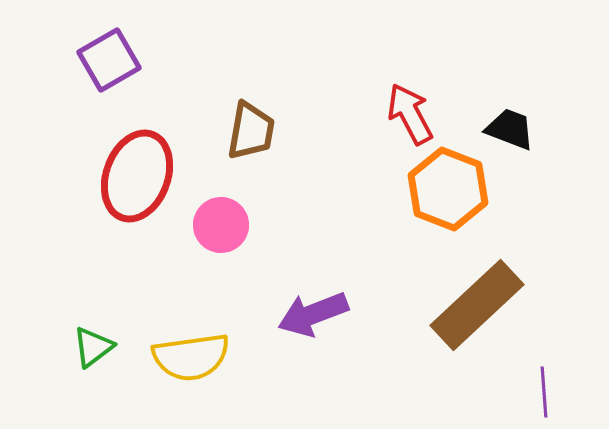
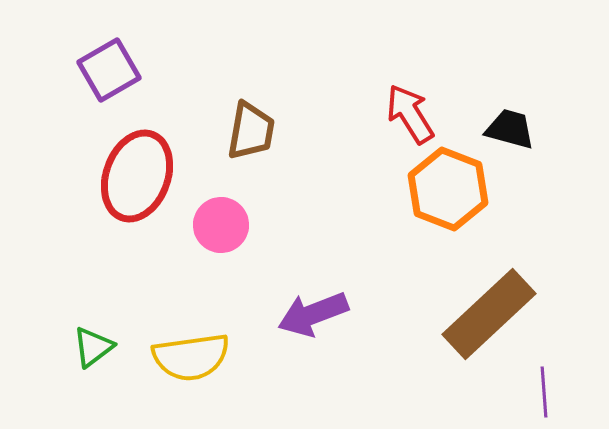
purple square: moved 10 px down
red arrow: rotated 4 degrees counterclockwise
black trapezoid: rotated 6 degrees counterclockwise
brown rectangle: moved 12 px right, 9 px down
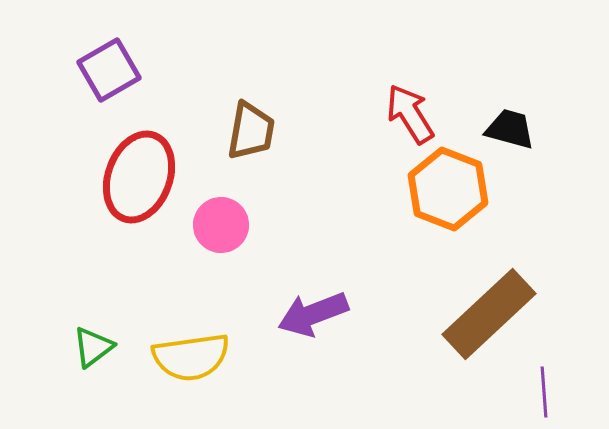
red ellipse: moved 2 px right, 1 px down
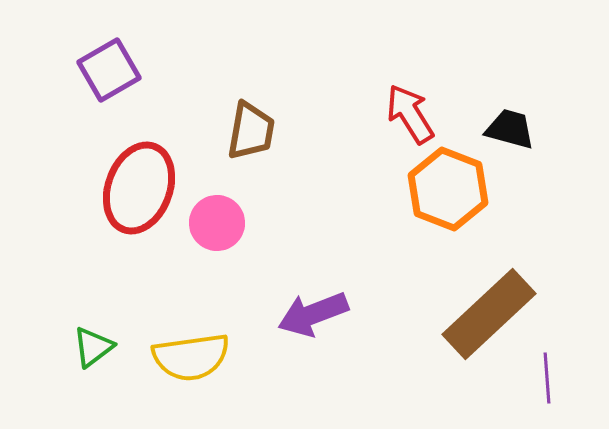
red ellipse: moved 11 px down
pink circle: moved 4 px left, 2 px up
purple line: moved 3 px right, 14 px up
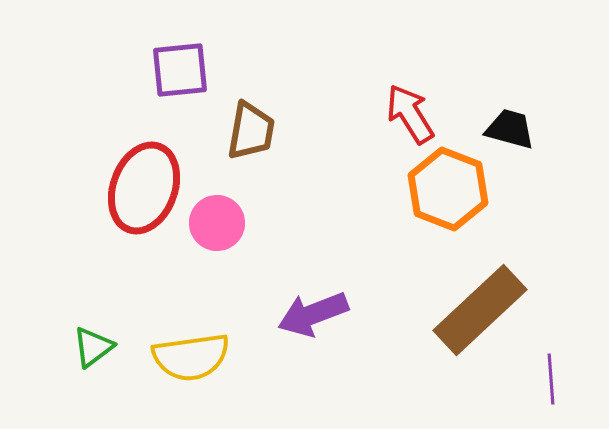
purple square: moved 71 px right; rotated 24 degrees clockwise
red ellipse: moved 5 px right
brown rectangle: moved 9 px left, 4 px up
purple line: moved 4 px right, 1 px down
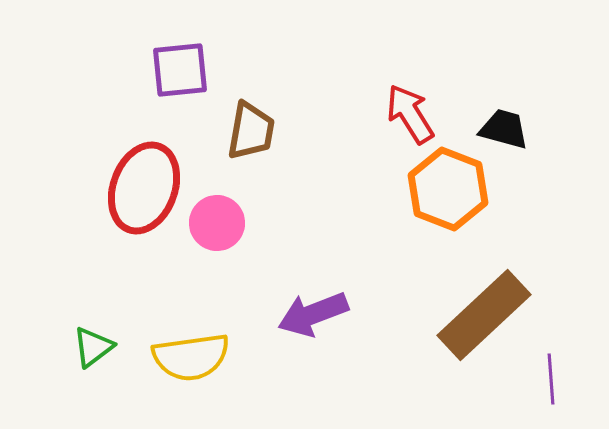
black trapezoid: moved 6 px left
brown rectangle: moved 4 px right, 5 px down
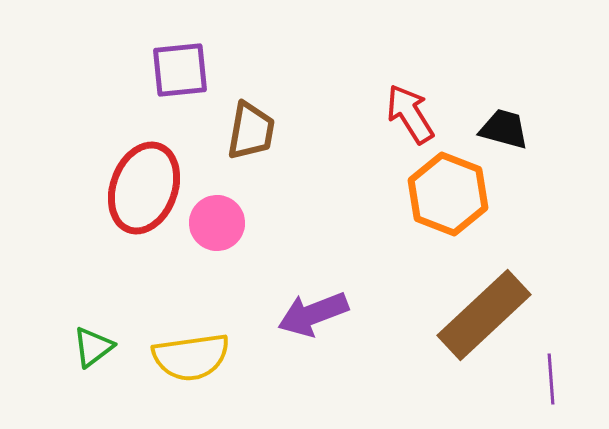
orange hexagon: moved 5 px down
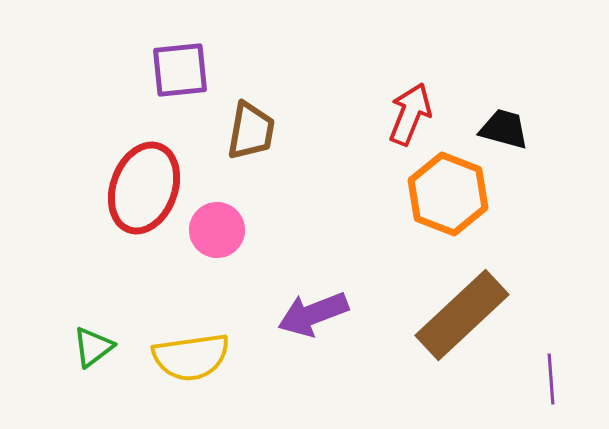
red arrow: rotated 54 degrees clockwise
pink circle: moved 7 px down
brown rectangle: moved 22 px left
